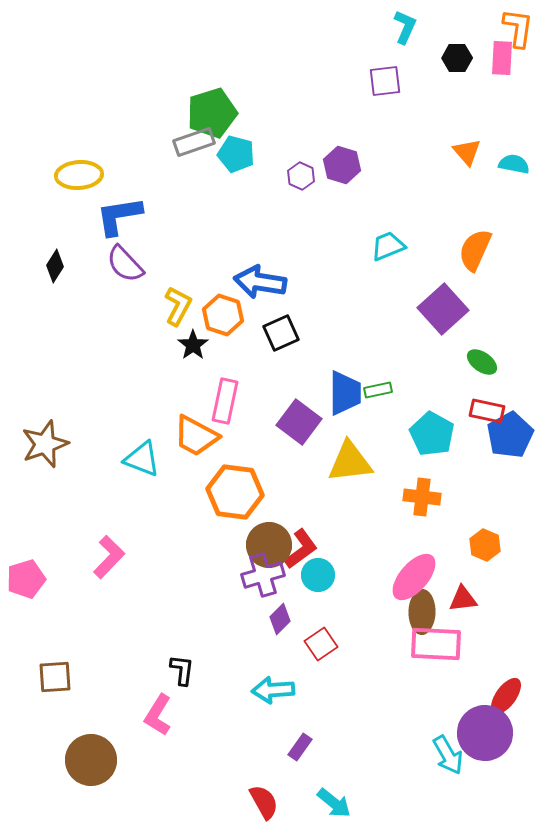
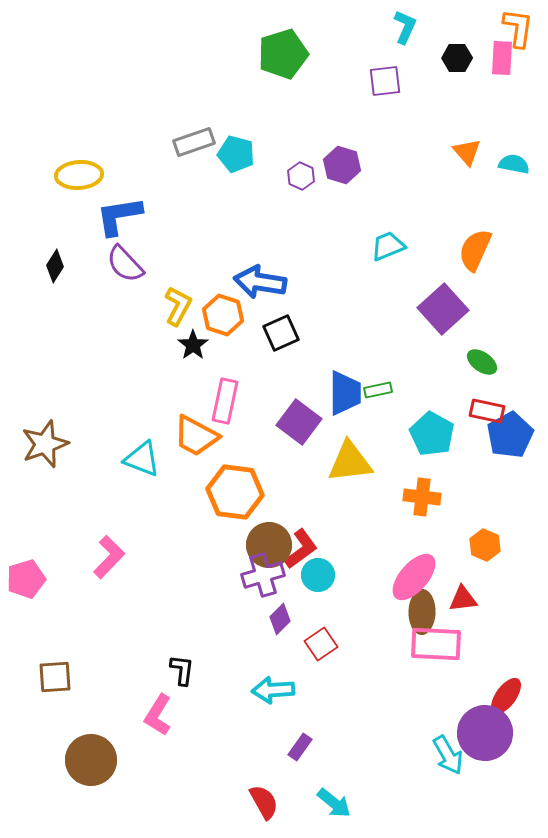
green pentagon at (212, 113): moved 71 px right, 59 px up
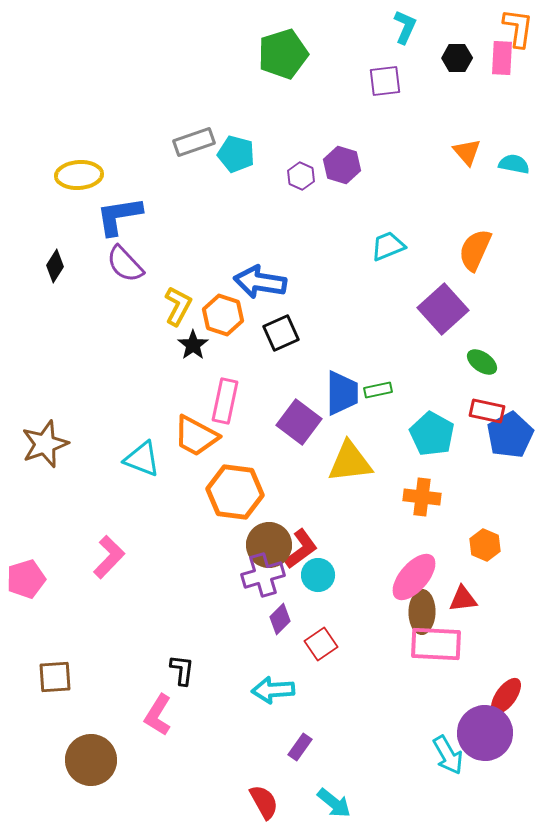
blue trapezoid at (345, 393): moved 3 px left
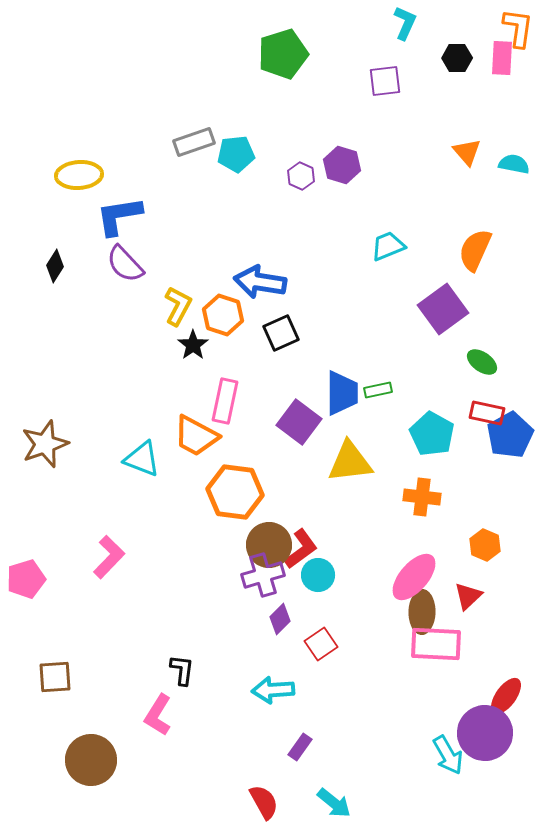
cyan L-shape at (405, 27): moved 4 px up
cyan pentagon at (236, 154): rotated 21 degrees counterclockwise
purple square at (443, 309): rotated 6 degrees clockwise
red rectangle at (487, 411): moved 2 px down
red triangle at (463, 599): moved 5 px right, 3 px up; rotated 36 degrees counterclockwise
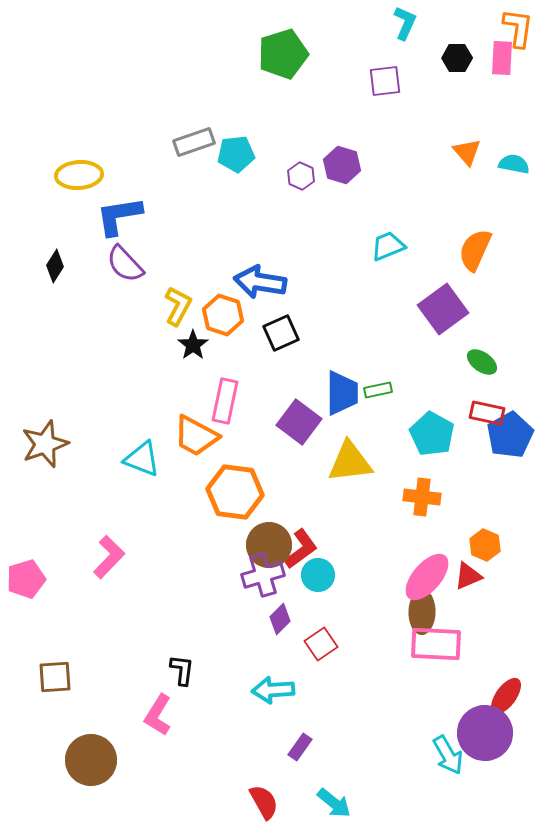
pink ellipse at (414, 577): moved 13 px right
red triangle at (468, 596): moved 20 px up; rotated 20 degrees clockwise
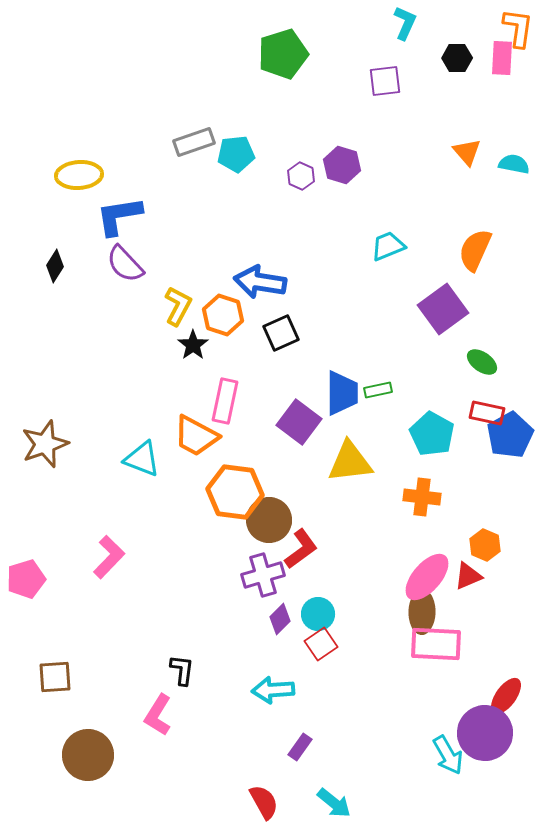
brown circle at (269, 545): moved 25 px up
cyan circle at (318, 575): moved 39 px down
brown circle at (91, 760): moved 3 px left, 5 px up
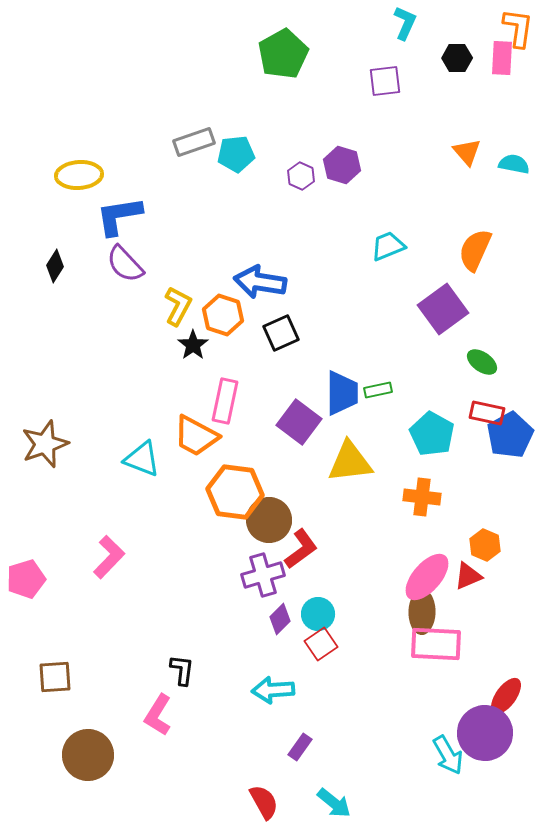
green pentagon at (283, 54): rotated 12 degrees counterclockwise
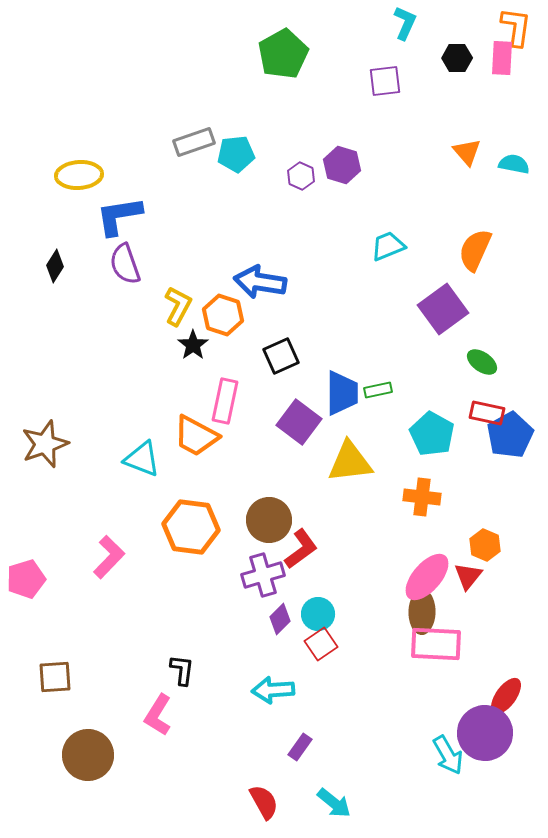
orange L-shape at (518, 28): moved 2 px left, 1 px up
purple semicircle at (125, 264): rotated 24 degrees clockwise
black square at (281, 333): moved 23 px down
orange hexagon at (235, 492): moved 44 px left, 35 px down
red triangle at (468, 576): rotated 28 degrees counterclockwise
